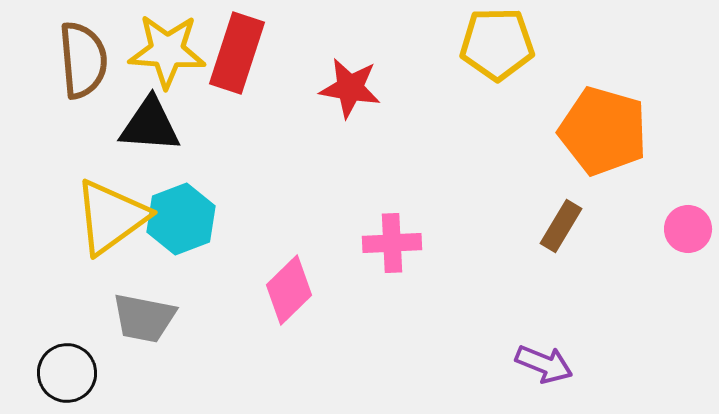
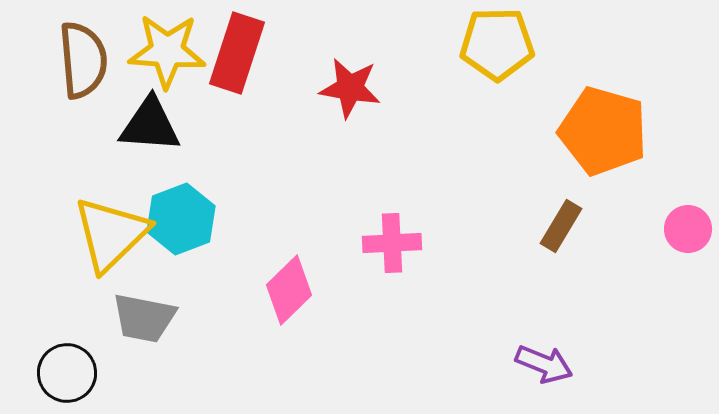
yellow triangle: moved 17 px down; rotated 8 degrees counterclockwise
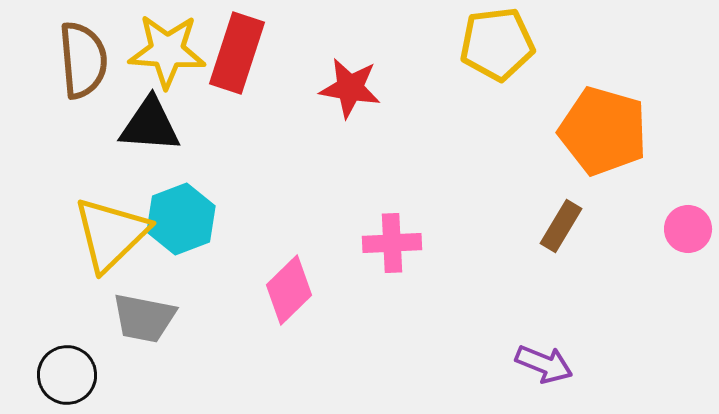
yellow pentagon: rotated 6 degrees counterclockwise
black circle: moved 2 px down
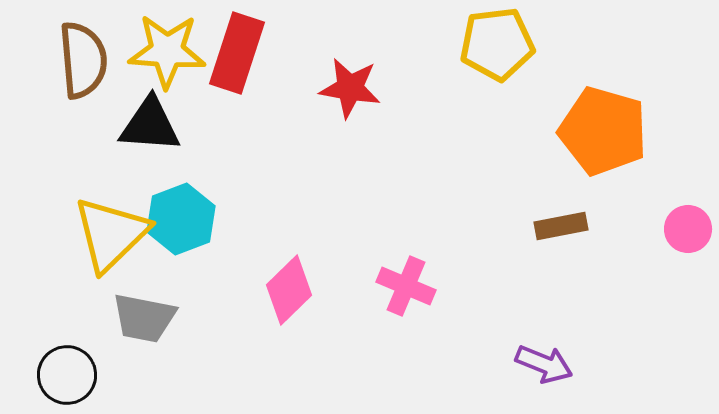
brown rectangle: rotated 48 degrees clockwise
pink cross: moved 14 px right, 43 px down; rotated 26 degrees clockwise
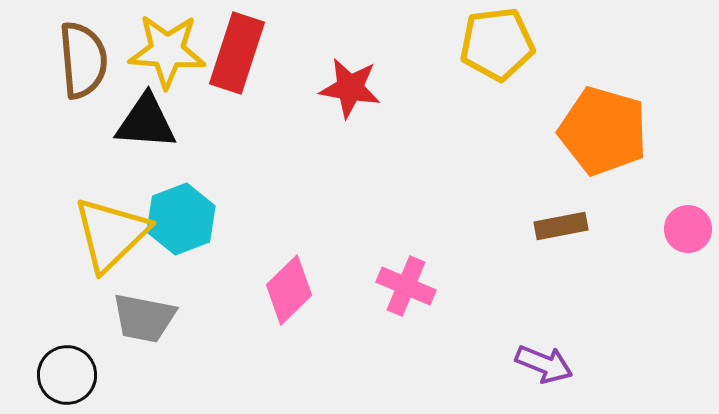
black triangle: moved 4 px left, 3 px up
